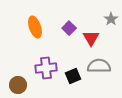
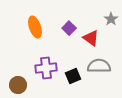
red triangle: rotated 24 degrees counterclockwise
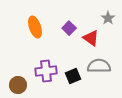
gray star: moved 3 px left, 1 px up
purple cross: moved 3 px down
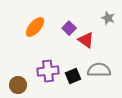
gray star: rotated 16 degrees counterclockwise
orange ellipse: rotated 60 degrees clockwise
red triangle: moved 5 px left, 2 px down
gray semicircle: moved 4 px down
purple cross: moved 2 px right
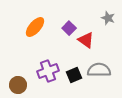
purple cross: rotated 15 degrees counterclockwise
black square: moved 1 px right, 1 px up
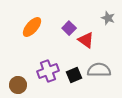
orange ellipse: moved 3 px left
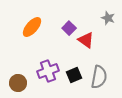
gray semicircle: moved 7 px down; rotated 100 degrees clockwise
brown circle: moved 2 px up
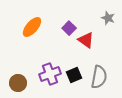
purple cross: moved 2 px right, 3 px down
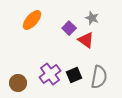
gray star: moved 16 px left
orange ellipse: moved 7 px up
purple cross: rotated 15 degrees counterclockwise
